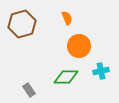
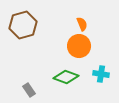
orange semicircle: moved 15 px right, 6 px down
brown hexagon: moved 1 px right, 1 px down
cyan cross: moved 3 px down; rotated 21 degrees clockwise
green diamond: rotated 20 degrees clockwise
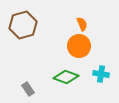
gray rectangle: moved 1 px left, 1 px up
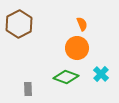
brown hexagon: moved 4 px left, 1 px up; rotated 12 degrees counterclockwise
orange circle: moved 2 px left, 2 px down
cyan cross: rotated 35 degrees clockwise
gray rectangle: rotated 32 degrees clockwise
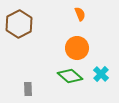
orange semicircle: moved 2 px left, 10 px up
green diamond: moved 4 px right, 1 px up; rotated 20 degrees clockwise
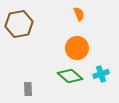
orange semicircle: moved 1 px left
brown hexagon: rotated 16 degrees clockwise
cyan cross: rotated 28 degrees clockwise
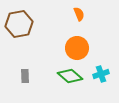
gray rectangle: moved 3 px left, 13 px up
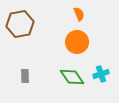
brown hexagon: moved 1 px right
orange circle: moved 6 px up
green diamond: moved 2 px right, 1 px down; rotated 15 degrees clockwise
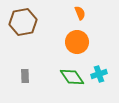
orange semicircle: moved 1 px right, 1 px up
brown hexagon: moved 3 px right, 2 px up
cyan cross: moved 2 px left
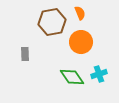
brown hexagon: moved 29 px right
orange circle: moved 4 px right
gray rectangle: moved 22 px up
